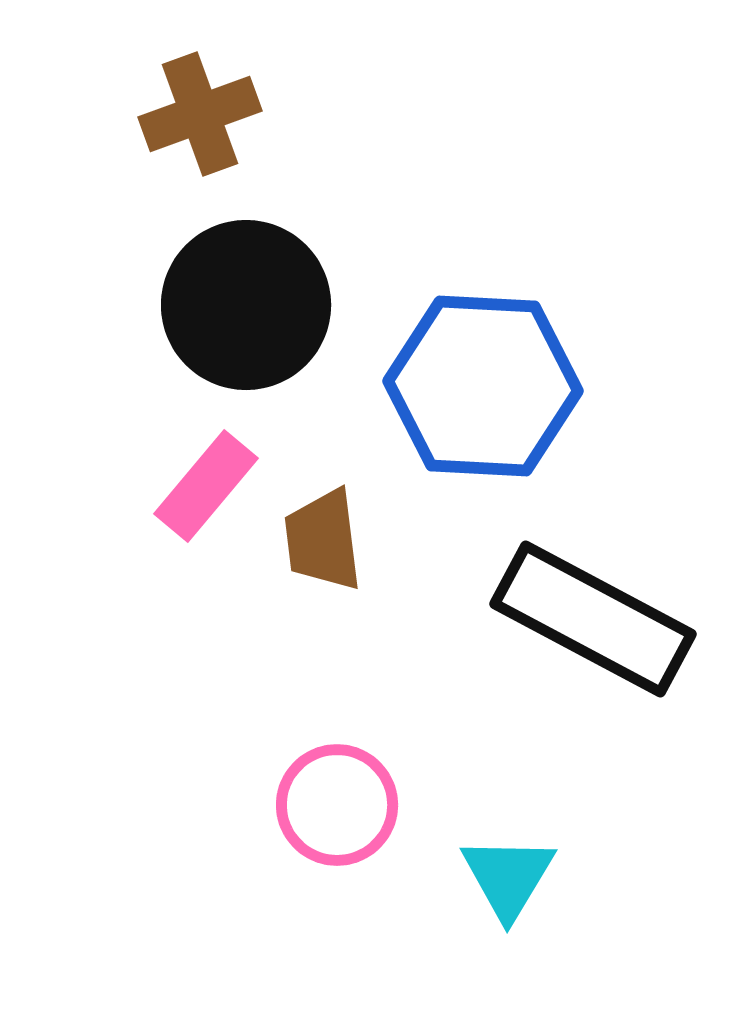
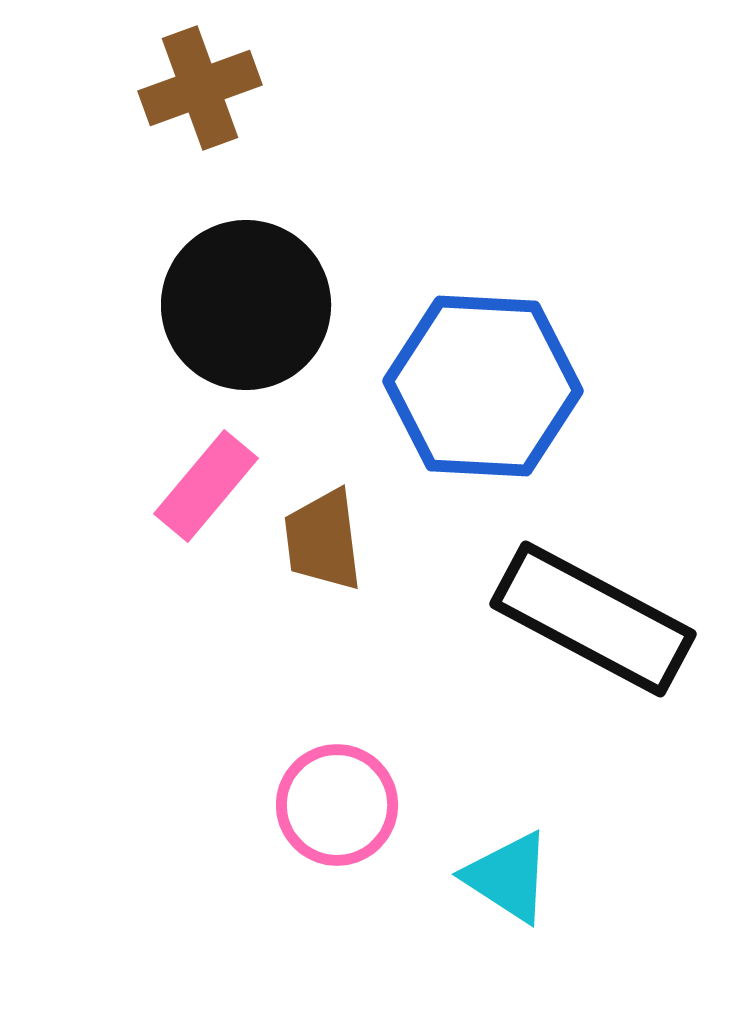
brown cross: moved 26 px up
cyan triangle: rotated 28 degrees counterclockwise
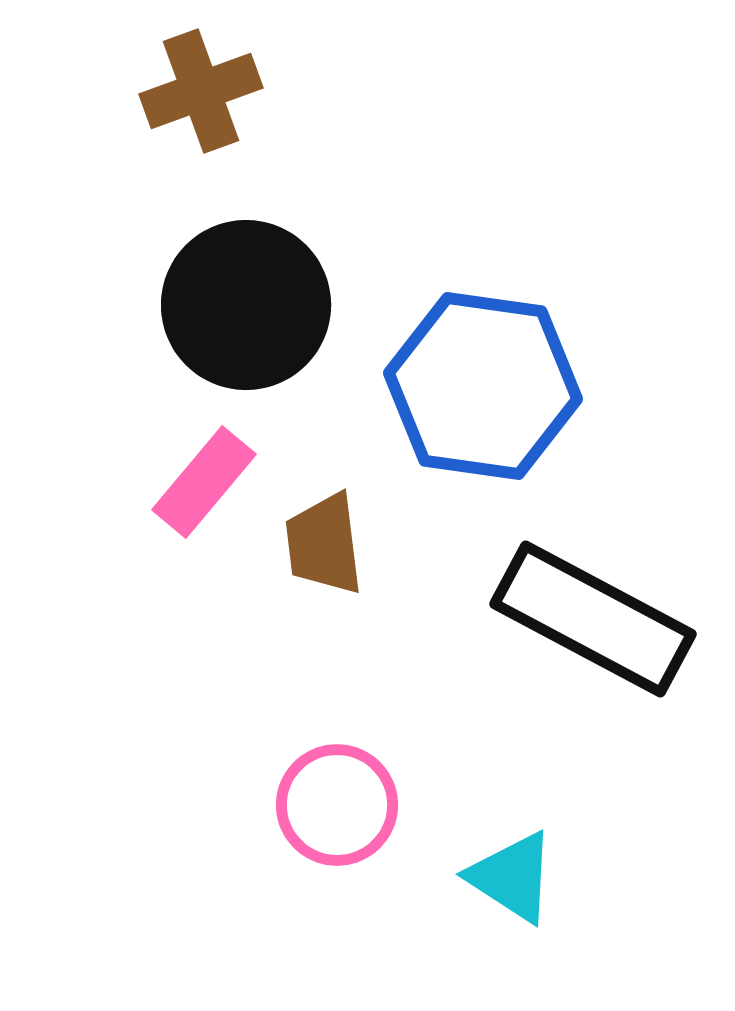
brown cross: moved 1 px right, 3 px down
blue hexagon: rotated 5 degrees clockwise
pink rectangle: moved 2 px left, 4 px up
brown trapezoid: moved 1 px right, 4 px down
cyan triangle: moved 4 px right
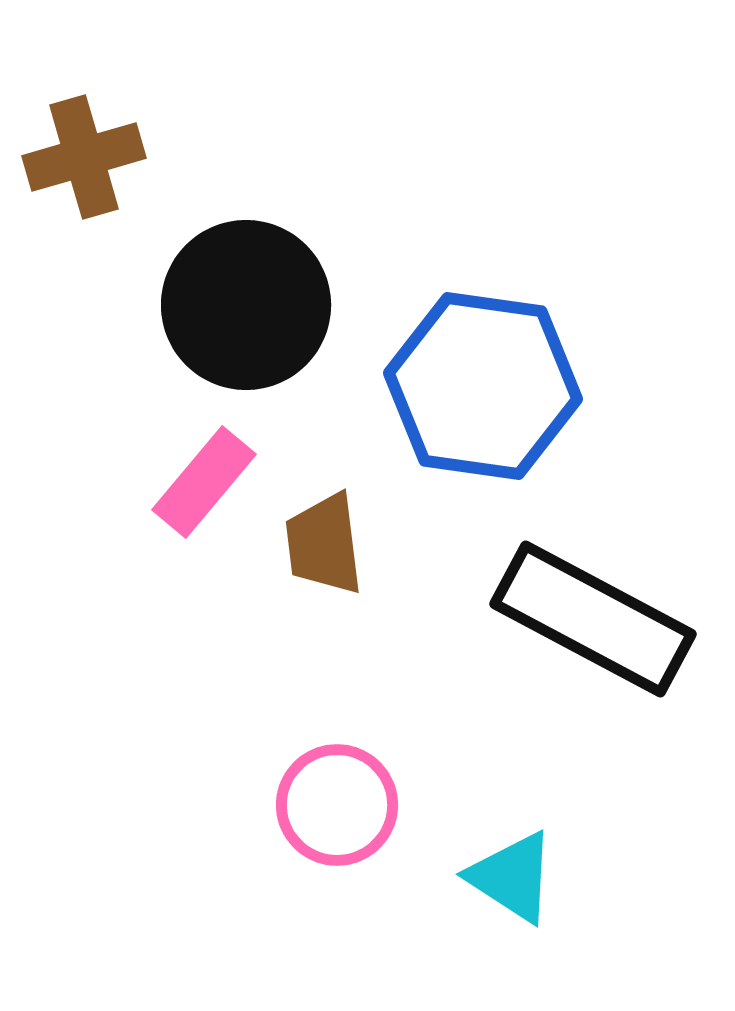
brown cross: moved 117 px left, 66 px down; rotated 4 degrees clockwise
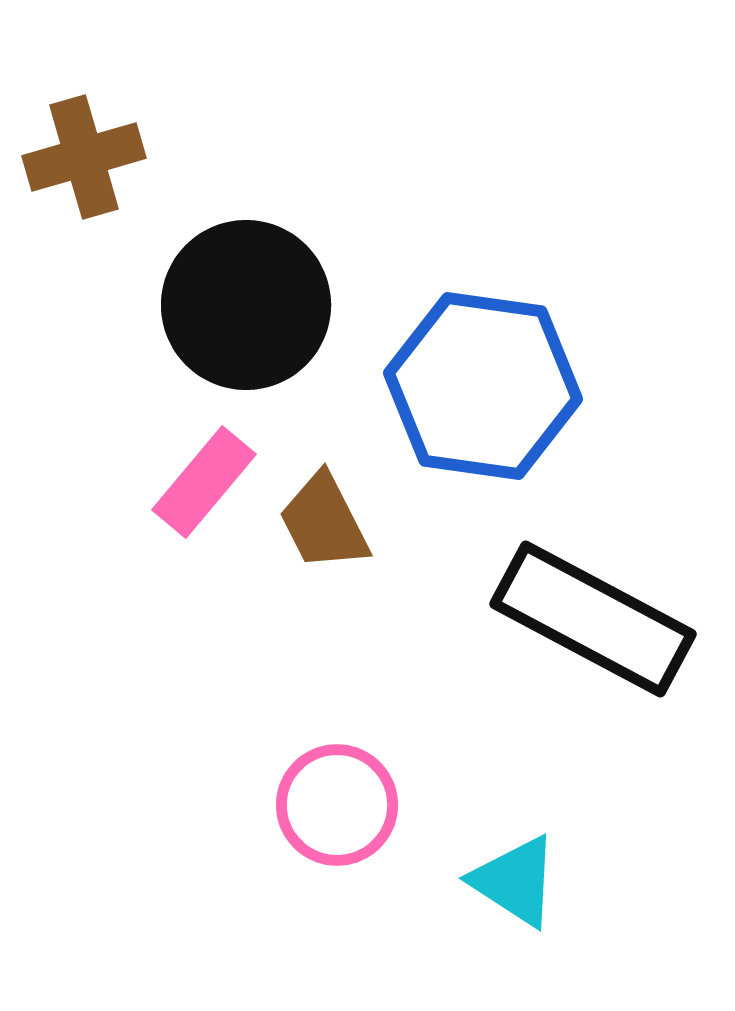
brown trapezoid: moved 22 px up; rotated 20 degrees counterclockwise
cyan triangle: moved 3 px right, 4 px down
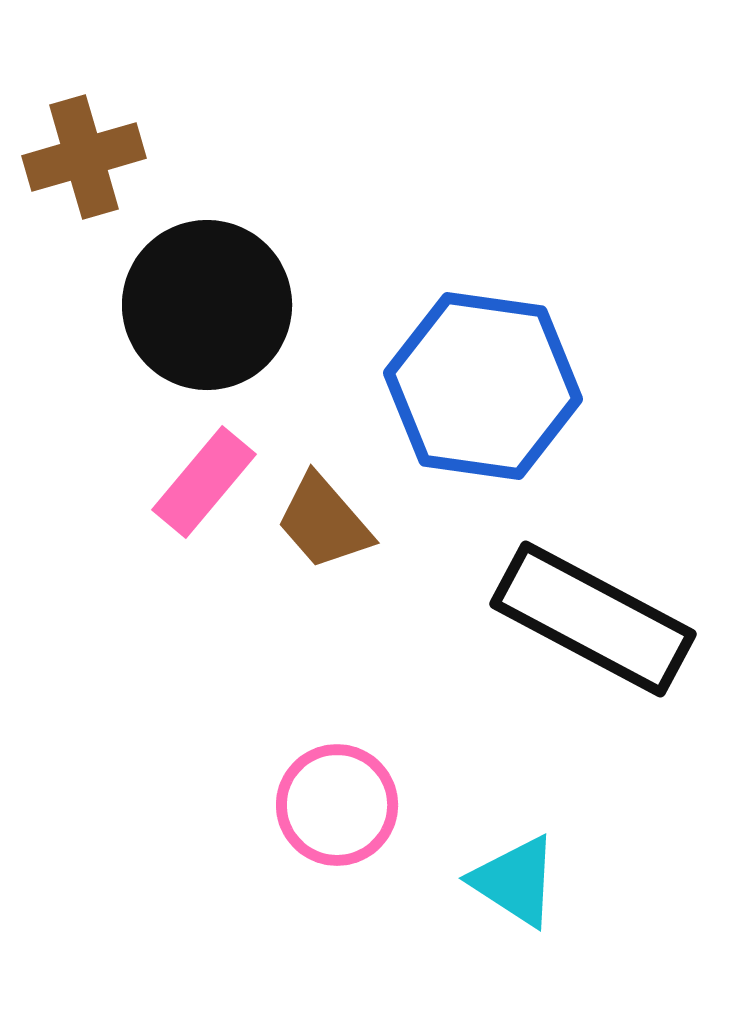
black circle: moved 39 px left
brown trapezoid: rotated 14 degrees counterclockwise
